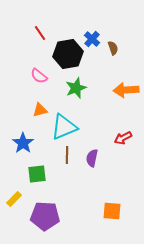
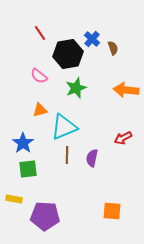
orange arrow: rotated 10 degrees clockwise
green square: moved 9 px left, 5 px up
yellow rectangle: rotated 56 degrees clockwise
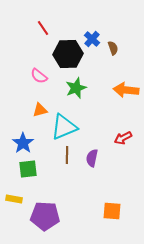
red line: moved 3 px right, 5 px up
black hexagon: rotated 8 degrees clockwise
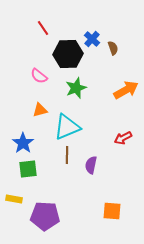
orange arrow: rotated 145 degrees clockwise
cyan triangle: moved 3 px right
purple semicircle: moved 1 px left, 7 px down
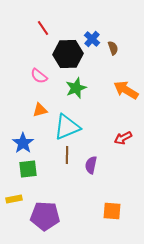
orange arrow: rotated 120 degrees counterclockwise
yellow rectangle: rotated 21 degrees counterclockwise
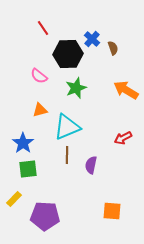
yellow rectangle: rotated 35 degrees counterclockwise
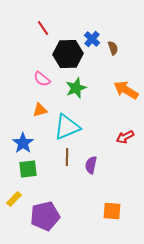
pink semicircle: moved 3 px right, 3 px down
red arrow: moved 2 px right, 1 px up
brown line: moved 2 px down
purple pentagon: rotated 16 degrees counterclockwise
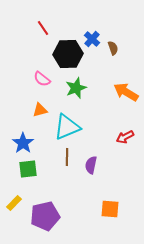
orange arrow: moved 2 px down
yellow rectangle: moved 4 px down
orange square: moved 2 px left, 2 px up
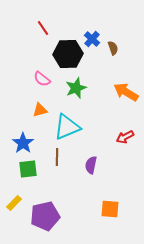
brown line: moved 10 px left
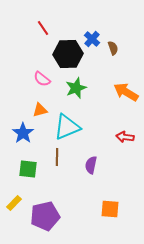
red arrow: rotated 36 degrees clockwise
blue star: moved 10 px up
green square: rotated 12 degrees clockwise
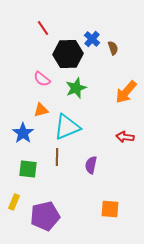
orange arrow: rotated 80 degrees counterclockwise
orange triangle: moved 1 px right
yellow rectangle: moved 1 px up; rotated 21 degrees counterclockwise
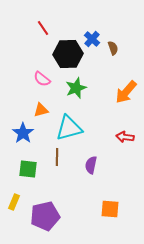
cyan triangle: moved 2 px right, 1 px down; rotated 8 degrees clockwise
